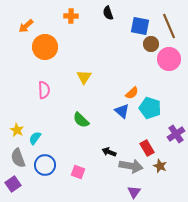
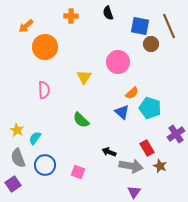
pink circle: moved 51 px left, 3 px down
blue triangle: moved 1 px down
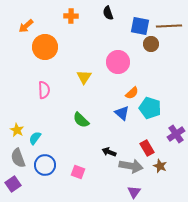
brown line: rotated 70 degrees counterclockwise
blue triangle: moved 1 px down
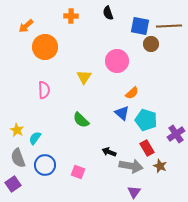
pink circle: moved 1 px left, 1 px up
cyan pentagon: moved 4 px left, 12 px down
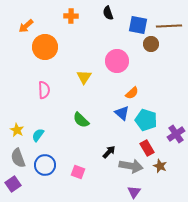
blue square: moved 2 px left, 1 px up
cyan semicircle: moved 3 px right, 3 px up
black arrow: rotated 112 degrees clockwise
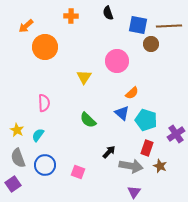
pink semicircle: moved 13 px down
green semicircle: moved 7 px right
red rectangle: rotated 49 degrees clockwise
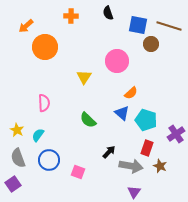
brown line: rotated 20 degrees clockwise
orange semicircle: moved 1 px left
blue circle: moved 4 px right, 5 px up
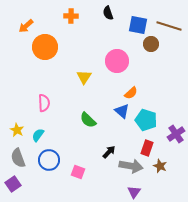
blue triangle: moved 2 px up
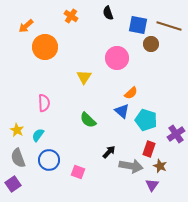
orange cross: rotated 32 degrees clockwise
pink circle: moved 3 px up
red rectangle: moved 2 px right, 1 px down
purple triangle: moved 18 px right, 7 px up
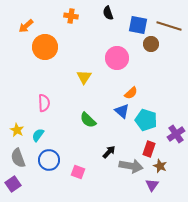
orange cross: rotated 24 degrees counterclockwise
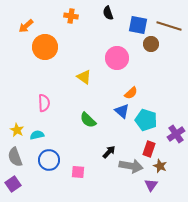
yellow triangle: rotated 28 degrees counterclockwise
cyan semicircle: moved 1 px left; rotated 40 degrees clockwise
gray semicircle: moved 3 px left, 1 px up
pink square: rotated 16 degrees counterclockwise
purple triangle: moved 1 px left
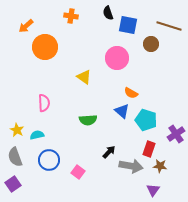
blue square: moved 10 px left
orange semicircle: rotated 72 degrees clockwise
green semicircle: rotated 48 degrees counterclockwise
brown star: rotated 16 degrees counterclockwise
pink square: rotated 32 degrees clockwise
purple triangle: moved 2 px right, 5 px down
